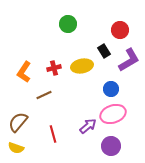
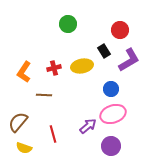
brown line: rotated 28 degrees clockwise
yellow semicircle: moved 8 px right
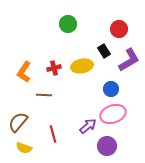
red circle: moved 1 px left, 1 px up
purple circle: moved 4 px left
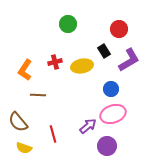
red cross: moved 1 px right, 6 px up
orange L-shape: moved 1 px right, 2 px up
brown line: moved 6 px left
brown semicircle: rotated 80 degrees counterclockwise
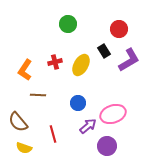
yellow ellipse: moved 1 px left, 1 px up; rotated 50 degrees counterclockwise
blue circle: moved 33 px left, 14 px down
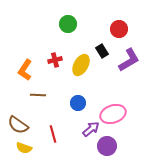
black rectangle: moved 2 px left
red cross: moved 2 px up
brown semicircle: moved 3 px down; rotated 15 degrees counterclockwise
purple arrow: moved 3 px right, 3 px down
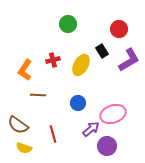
red cross: moved 2 px left
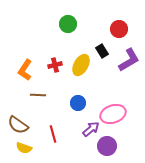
red cross: moved 2 px right, 5 px down
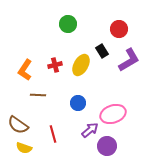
purple arrow: moved 1 px left, 1 px down
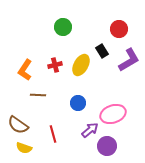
green circle: moved 5 px left, 3 px down
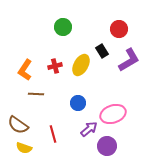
red cross: moved 1 px down
brown line: moved 2 px left, 1 px up
purple arrow: moved 1 px left, 1 px up
